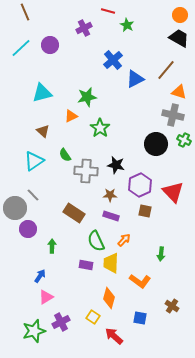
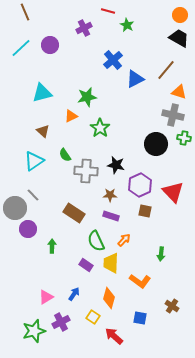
green cross at (184, 140): moved 2 px up; rotated 16 degrees counterclockwise
purple rectangle at (86, 265): rotated 24 degrees clockwise
blue arrow at (40, 276): moved 34 px right, 18 px down
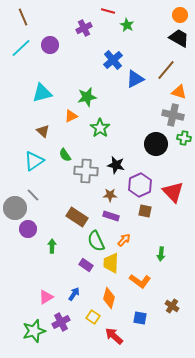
brown line at (25, 12): moved 2 px left, 5 px down
brown rectangle at (74, 213): moved 3 px right, 4 px down
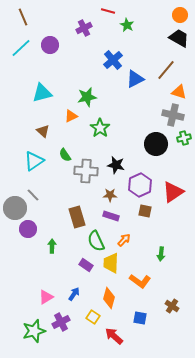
green cross at (184, 138): rotated 24 degrees counterclockwise
red triangle at (173, 192): rotated 40 degrees clockwise
brown rectangle at (77, 217): rotated 40 degrees clockwise
